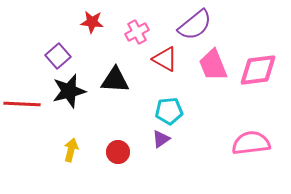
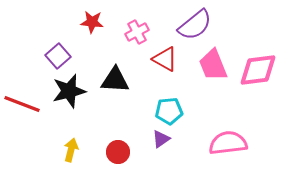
red line: rotated 18 degrees clockwise
pink semicircle: moved 23 px left
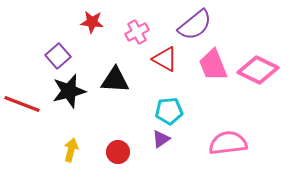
pink diamond: rotated 33 degrees clockwise
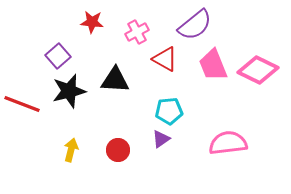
red circle: moved 2 px up
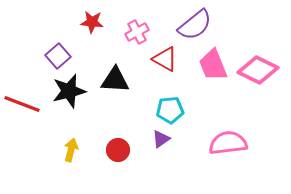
cyan pentagon: moved 1 px right, 1 px up
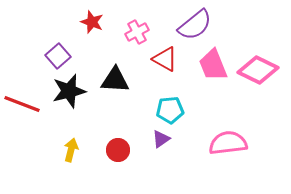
red star: rotated 15 degrees clockwise
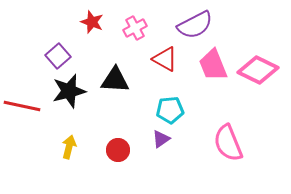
purple semicircle: rotated 12 degrees clockwise
pink cross: moved 2 px left, 4 px up
red line: moved 2 px down; rotated 9 degrees counterclockwise
pink semicircle: rotated 105 degrees counterclockwise
yellow arrow: moved 2 px left, 3 px up
